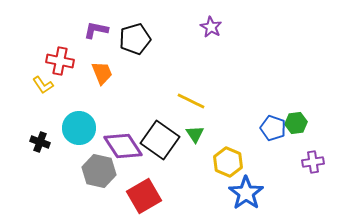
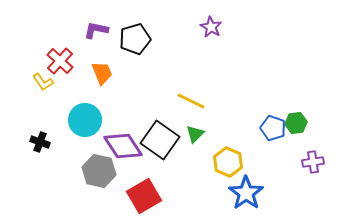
red cross: rotated 32 degrees clockwise
yellow L-shape: moved 3 px up
cyan circle: moved 6 px right, 8 px up
green triangle: rotated 18 degrees clockwise
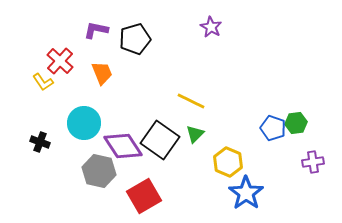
cyan circle: moved 1 px left, 3 px down
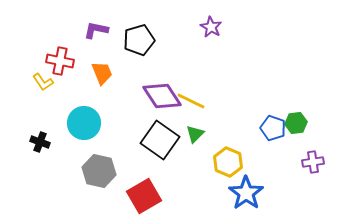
black pentagon: moved 4 px right, 1 px down
red cross: rotated 32 degrees counterclockwise
purple diamond: moved 39 px right, 50 px up
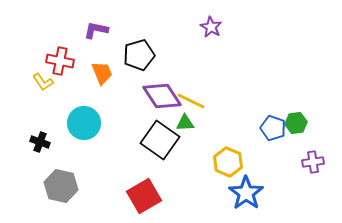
black pentagon: moved 15 px down
green triangle: moved 10 px left, 11 px up; rotated 42 degrees clockwise
gray hexagon: moved 38 px left, 15 px down
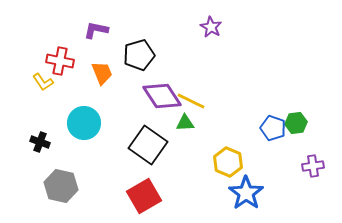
black square: moved 12 px left, 5 px down
purple cross: moved 4 px down
